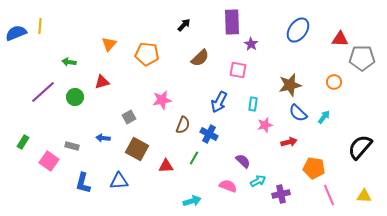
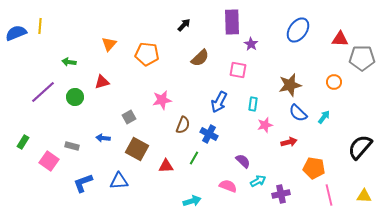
blue L-shape at (83, 183): rotated 55 degrees clockwise
pink line at (329, 195): rotated 10 degrees clockwise
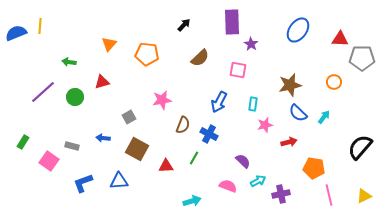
yellow triangle at (364, 196): rotated 28 degrees counterclockwise
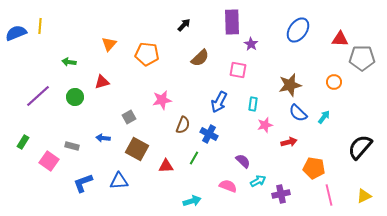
purple line at (43, 92): moved 5 px left, 4 px down
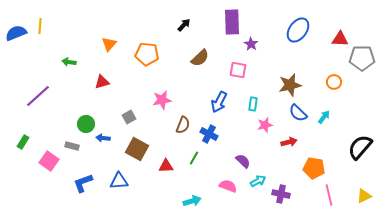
green circle at (75, 97): moved 11 px right, 27 px down
purple cross at (281, 194): rotated 24 degrees clockwise
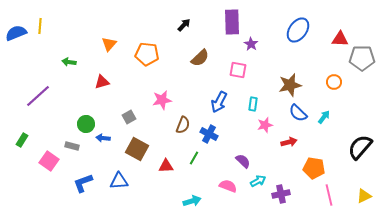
green rectangle at (23, 142): moved 1 px left, 2 px up
purple cross at (281, 194): rotated 24 degrees counterclockwise
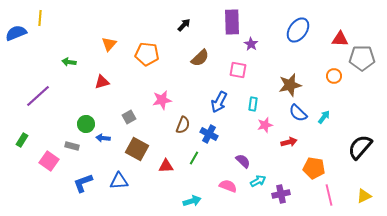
yellow line at (40, 26): moved 8 px up
orange circle at (334, 82): moved 6 px up
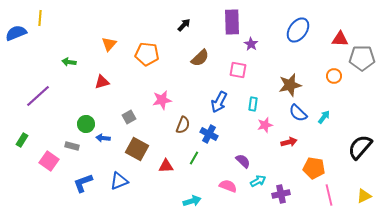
blue triangle at (119, 181): rotated 18 degrees counterclockwise
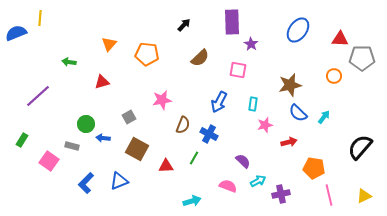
blue L-shape at (83, 183): moved 3 px right; rotated 25 degrees counterclockwise
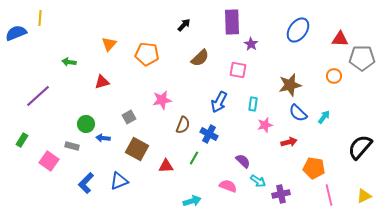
cyan arrow at (258, 181): rotated 63 degrees clockwise
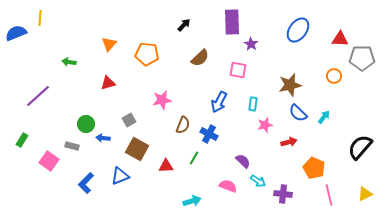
red triangle at (102, 82): moved 6 px right, 1 px down
gray square at (129, 117): moved 3 px down
orange pentagon at (314, 168): rotated 15 degrees clockwise
blue triangle at (119, 181): moved 1 px right, 5 px up
purple cross at (281, 194): moved 2 px right; rotated 18 degrees clockwise
yellow triangle at (364, 196): moved 1 px right, 2 px up
